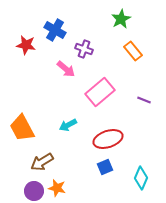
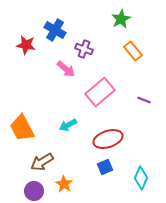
orange star: moved 7 px right, 4 px up; rotated 18 degrees clockwise
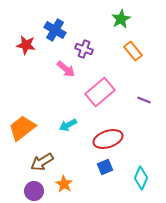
orange trapezoid: rotated 80 degrees clockwise
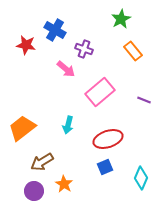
cyan arrow: rotated 48 degrees counterclockwise
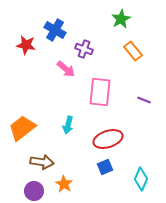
pink rectangle: rotated 44 degrees counterclockwise
brown arrow: rotated 140 degrees counterclockwise
cyan diamond: moved 1 px down
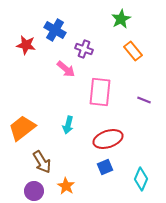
brown arrow: rotated 50 degrees clockwise
orange star: moved 2 px right, 2 px down
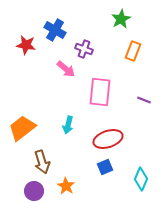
orange rectangle: rotated 60 degrees clockwise
brown arrow: rotated 15 degrees clockwise
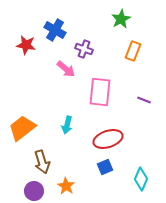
cyan arrow: moved 1 px left
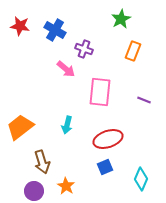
red star: moved 6 px left, 19 px up
orange trapezoid: moved 2 px left, 1 px up
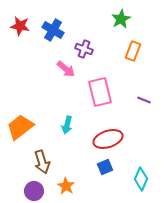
blue cross: moved 2 px left
pink rectangle: rotated 20 degrees counterclockwise
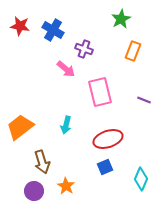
cyan arrow: moved 1 px left
